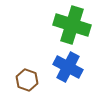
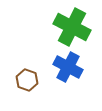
green cross: moved 2 px down; rotated 9 degrees clockwise
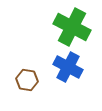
brown hexagon: rotated 10 degrees counterclockwise
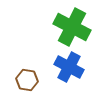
blue cross: moved 1 px right
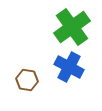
green cross: rotated 27 degrees clockwise
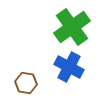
brown hexagon: moved 1 px left, 3 px down
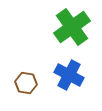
blue cross: moved 8 px down
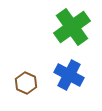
brown hexagon: rotated 15 degrees clockwise
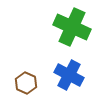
green cross: rotated 30 degrees counterclockwise
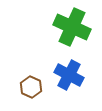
brown hexagon: moved 5 px right, 4 px down
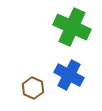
brown hexagon: moved 2 px right, 1 px down
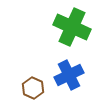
blue cross: rotated 36 degrees clockwise
